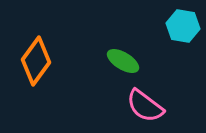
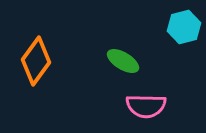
cyan hexagon: moved 1 px right, 1 px down; rotated 24 degrees counterclockwise
pink semicircle: moved 1 px right; rotated 36 degrees counterclockwise
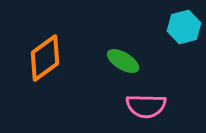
orange diamond: moved 9 px right, 3 px up; rotated 18 degrees clockwise
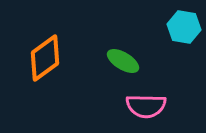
cyan hexagon: rotated 24 degrees clockwise
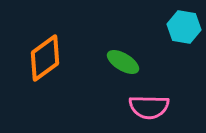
green ellipse: moved 1 px down
pink semicircle: moved 3 px right, 1 px down
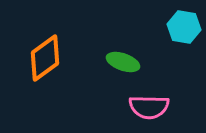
green ellipse: rotated 12 degrees counterclockwise
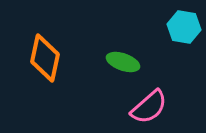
orange diamond: rotated 42 degrees counterclockwise
pink semicircle: rotated 42 degrees counterclockwise
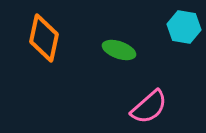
orange diamond: moved 1 px left, 20 px up
green ellipse: moved 4 px left, 12 px up
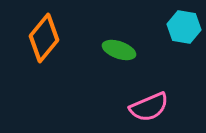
orange diamond: rotated 27 degrees clockwise
pink semicircle: rotated 18 degrees clockwise
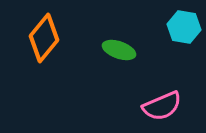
pink semicircle: moved 13 px right, 1 px up
